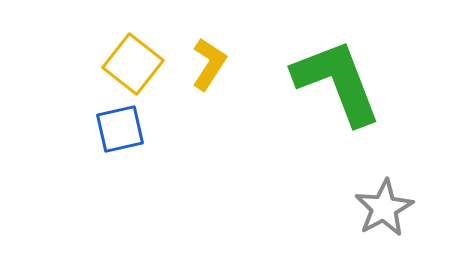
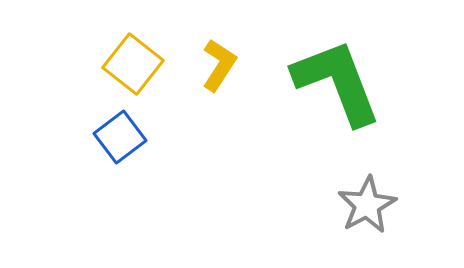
yellow L-shape: moved 10 px right, 1 px down
blue square: moved 8 px down; rotated 24 degrees counterclockwise
gray star: moved 17 px left, 3 px up
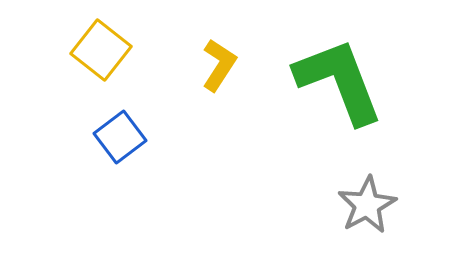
yellow square: moved 32 px left, 14 px up
green L-shape: moved 2 px right, 1 px up
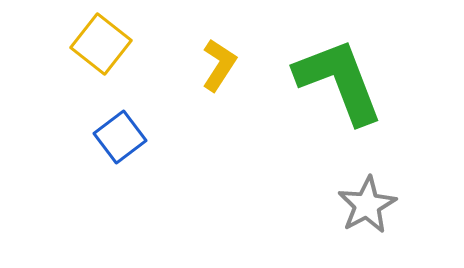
yellow square: moved 6 px up
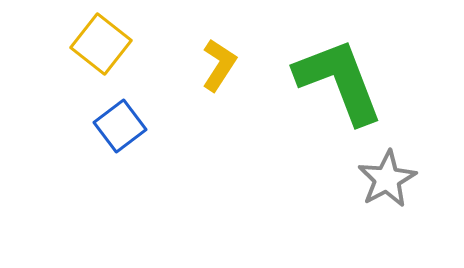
blue square: moved 11 px up
gray star: moved 20 px right, 26 px up
